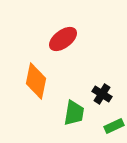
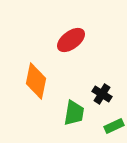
red ellipse: moved 8 px right, 1 px down
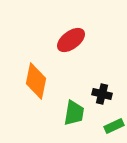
black cross: rotated 18 degrees counterclockwise
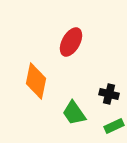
red ellipse: moved 2 px down; rotated 24 degrees counterclockwise
black cross: moved 7 px right
green trapezoid: rotated 136 degrees clockwise
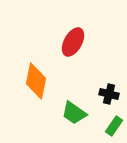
red ellipse: moved 2 px right
green trapezoid: rotated 20 degrees counterclockwise
green rectangle: rotated 30 degrees counterclockwise
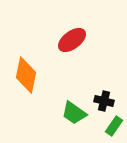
red ellipse: moved 1 px left, 2 px up; rotated 24 degrees clockwise
orange diamond: moved 10 px left, 6 px up
black cross: moved 5 px left, 7 px down
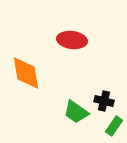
red ellipse: rotated 44 degrees clockwise
orange diamond: moved 2 px up; rotated 21 degrees counterclockwise
green trapezoid: moved 2 px right, 1 px up
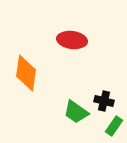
orange diamond: rotated 18 degrees clockwise
